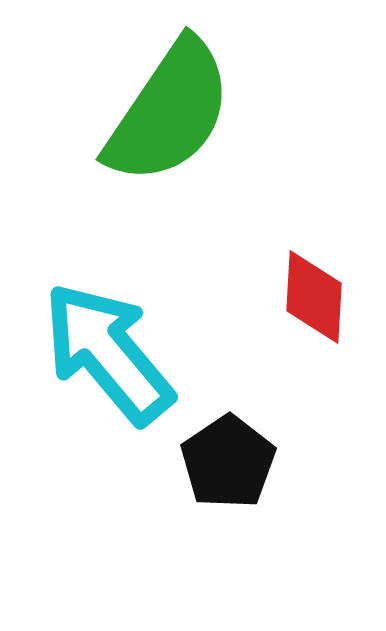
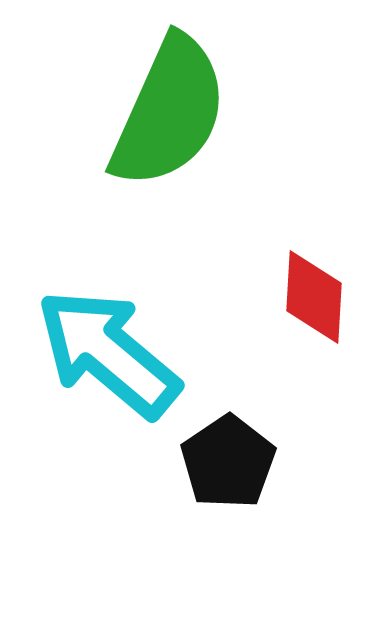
green semicircle: rotated 10 degrees counterclockwise
cyan arrow: rotated 10 degrees counterclockwise
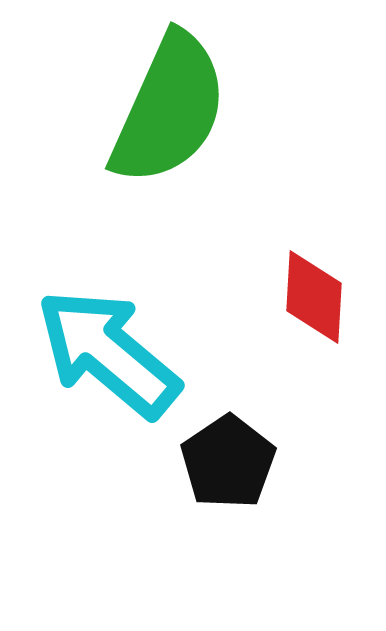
green semicircle: moved 3 px up
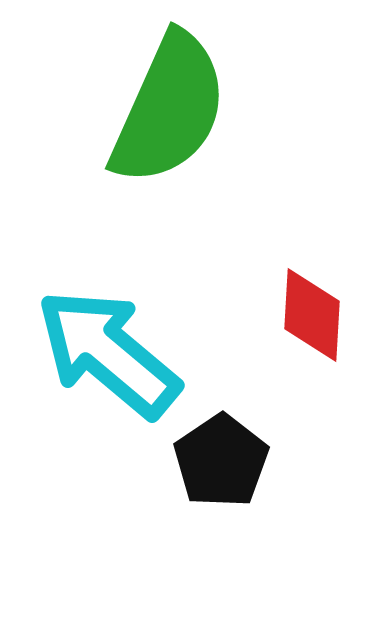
red diamond: moved 2 px left, 18 px down
black pentagon: moved 7 px left, 1 px up
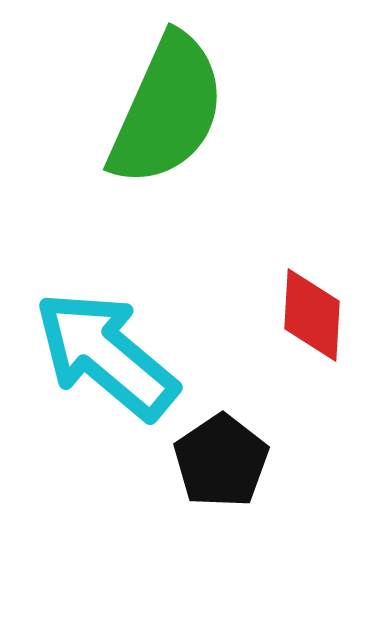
green semicircle: moved 2 px left, 1 px down
cyan arrow: moved 2 px left, 2 px down
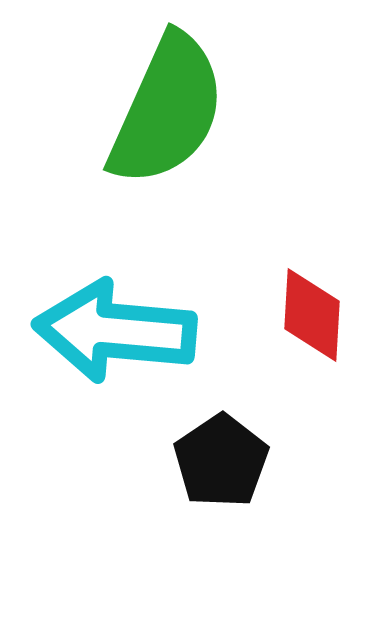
cyan arrow: moved 9 px right, 24 px up; rotated 35 degrees counterclockwise
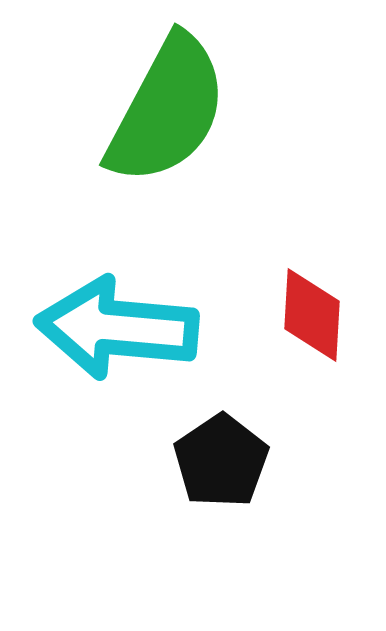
green semicircle: rotated 4 degrees clockwise
cyan arrow: moved 2 px right, 3 px up
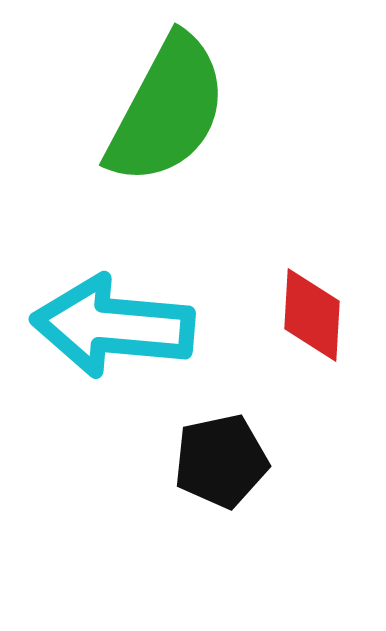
cyan arrow: moved 4 px left, 2 px up
black pentagon: rotated 22 degrees clockwise
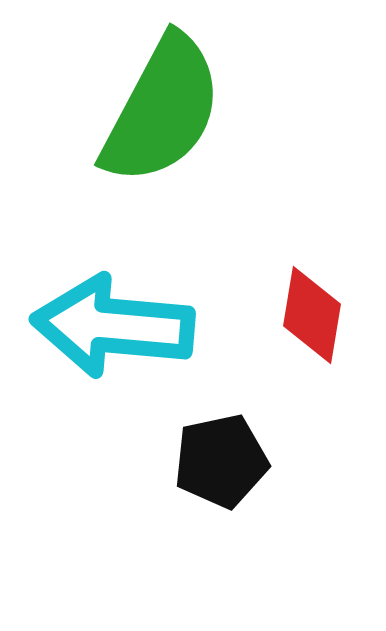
green semicircle: moved 5 px left
red diamond: rotated 6 degrees clockwise
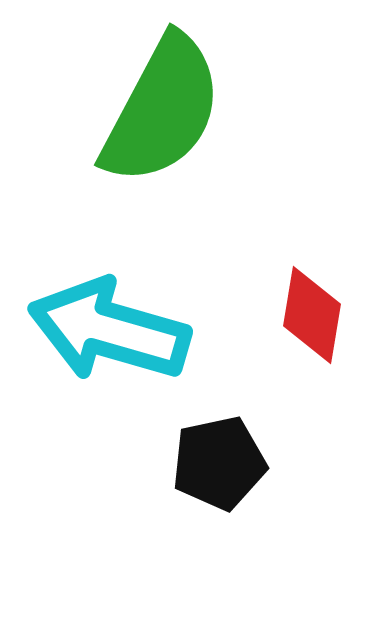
cyan arrow: moved 4 px left, 4 px down; rotated 11 degrees clockwise
black pentagon: moved 2 px left, 2 px down
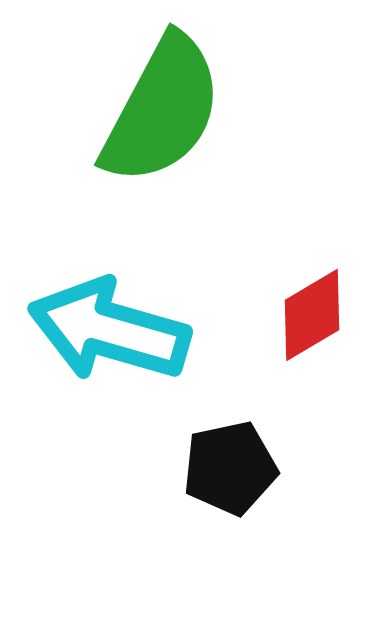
red diamond: rotated 50 degrees clockwise
black pentagon: moved 11 px right, 5 px down
